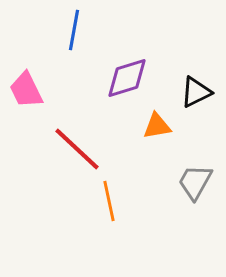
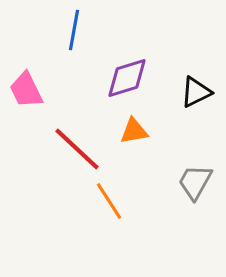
orange triangle: moved 23 px left, 5 px down
orange line: rotated 21 degrees counterclockwise
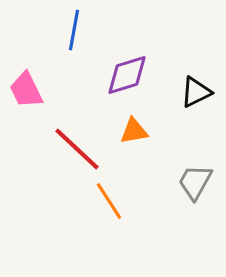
purple diamond: moved 3 px up
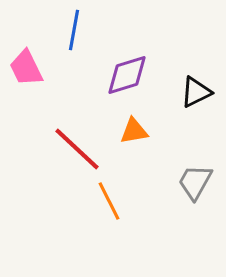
pink trapezoid: moved 22 px up
orange line: rotated 6 degrees clockwise
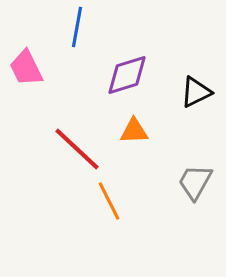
blue line: moved 3 px right, 3 px up
orange triangle: rotated 8 degrees clockwise
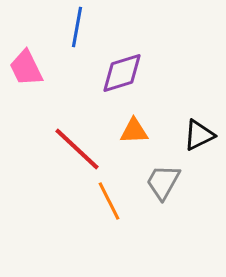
purple diamond: moved 5 px left, 2 px up
black triangle: moved 3 px right, 43 px down
gray trapezoid: moved 32 px left
